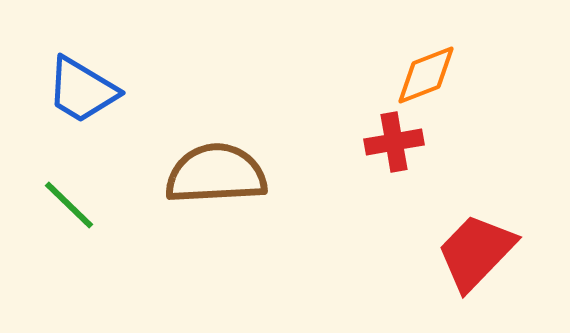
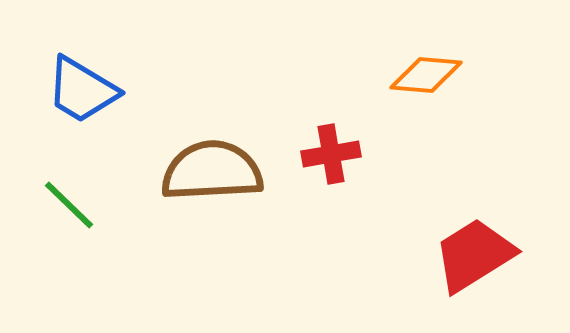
orange diamond: rotated 26 degrees clockwise
red cross: moved 63 px left, 12 px down
brown semicircle: moved 4 px left, 3 px up
red trapezoid: moved 2 px left, 3 px down; rotated 14 degrees clockwise
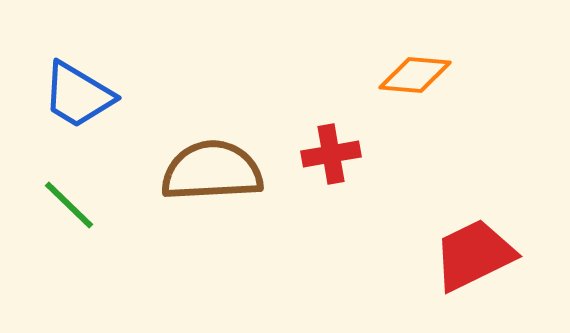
orange diamond: moved 11 px left
blue trapezoid: moved 4 px left, 5 px down
red trapezoid: rotated 6 degrees clockwise
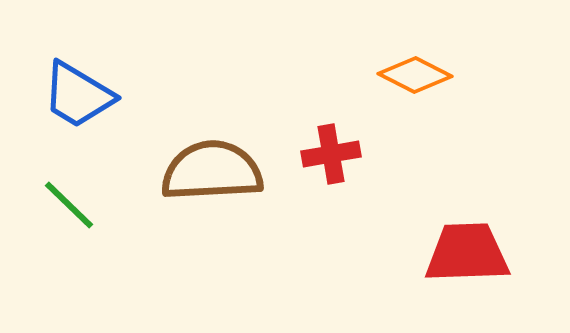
orange diamond: rotated 22 degrees clockwise
red trapezoid: moved 7 px left, 2 px up; rotated 24 degrees clockwise
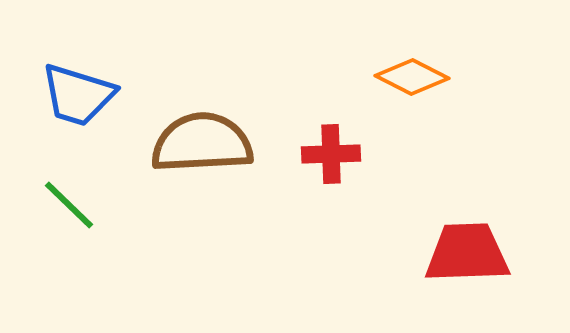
orange diamond: moved 3 px left, 2 px down
blue trapezoid: rotated 14 degrees counterclockwise
red cross: rotated 8 degrees clockwise
brown semicircle: moved 10 px left, 28 px up
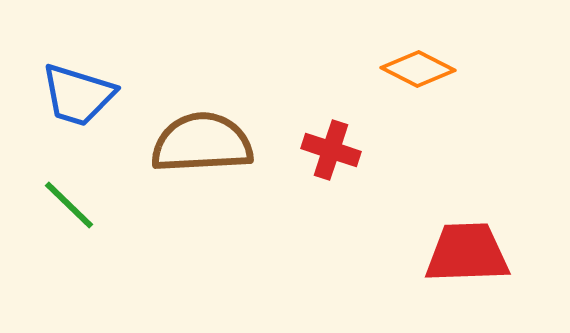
orange diamond: moved 6 px right, 8 px up
red cross: moved 4 px up; rotated 20 degrees clockwise
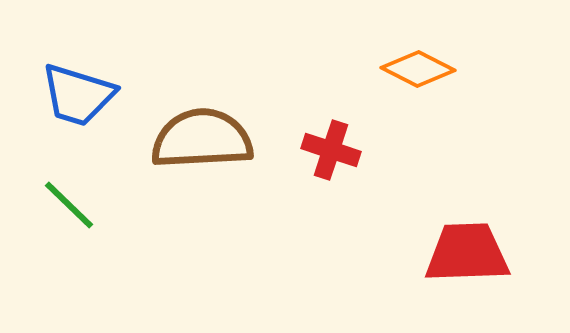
brown semicircle: moved 4 px up
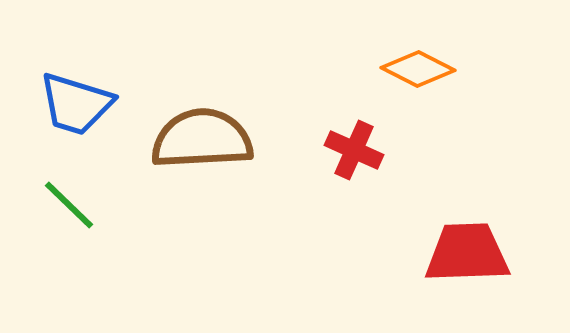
blue trapezoid: moved 2 px left, 9 px down
red cross: moved 23 px right; rotated 6 degrees clockwise
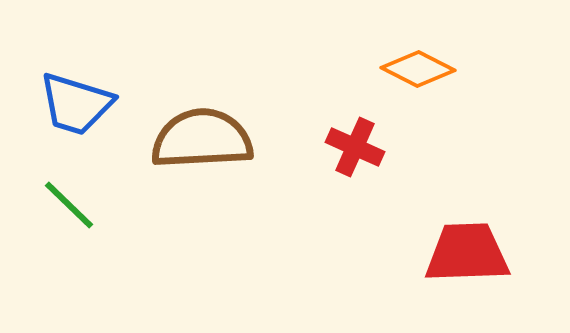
red cross: moved 1 px right, 3 px up
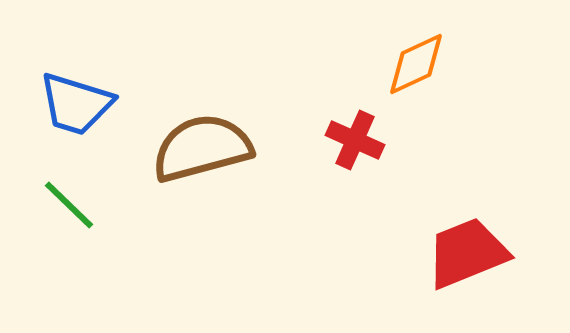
orange diamond: moved 2 px left, 5 px up; rotated 52 degrees counterclockwise
brown semicircle: moved 9 px down; rotated 12 degrees counterclockwise
red cross: moved 7 px up
red trapezoid: rotated 20 degrees counterclockwise
